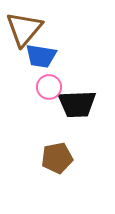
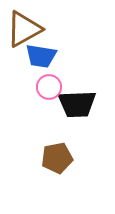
brown triangle: rotated 21 degrees clockwise
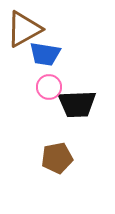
blue trapezoid: moved 4 px right, 2 px up
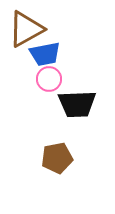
brown triangle: moved 2 px right
blue trapezoid: rotated 20 degrees counterclockwise
pink circle: moved 8 px up
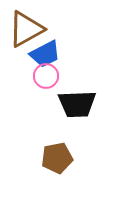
blue trapezoid: rotated 16 degrees counterclockwise
pink circle: moved 3 px left, 3 px up
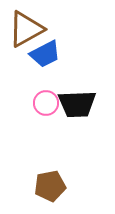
pink circle: moved 27 px down
brown pentagon: moved 7 px left, 28 px down
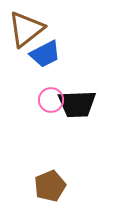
brown triangle: rotated 9 degrees counterclockwise
pink circle: moved 5 px right, 3 px up
brown pentagon: rotated 12 degrees counterclockwise
